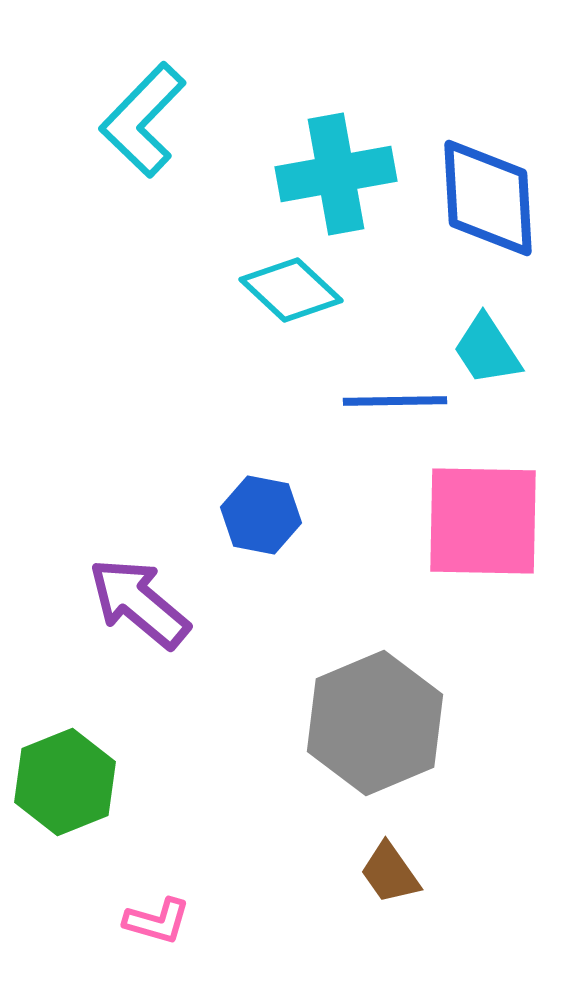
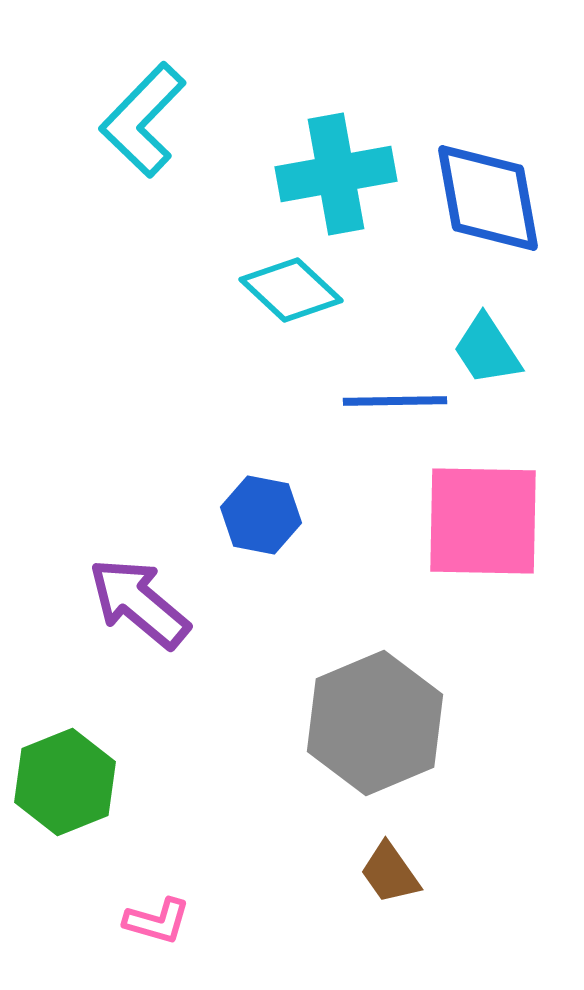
blue diamond: rotated 7 degrees counterclockwise
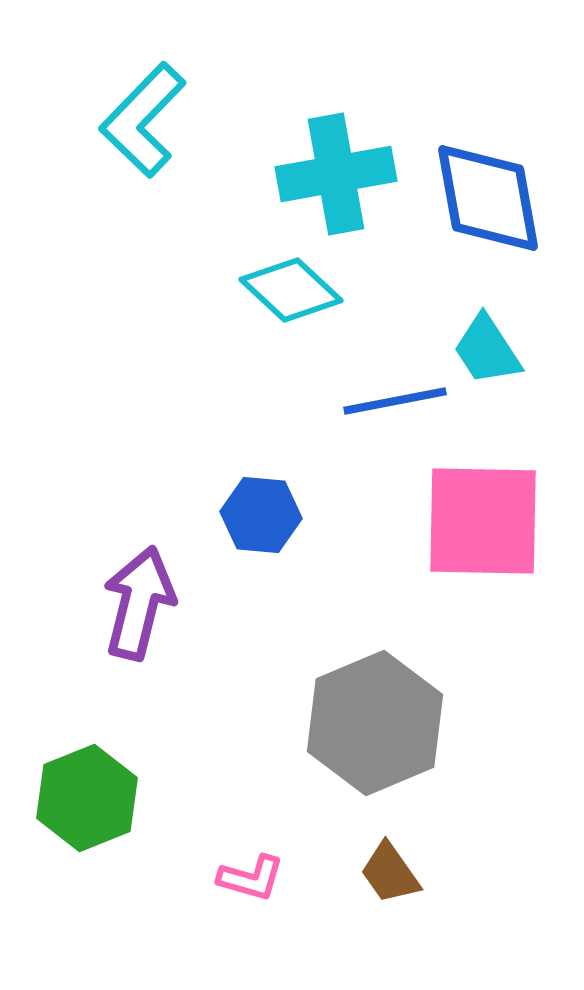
blue line: rotated 10 degrees counterclockwise
blue hexagon: rotated 6 degrees counterclockwise
purple arrow: rotated 64 degrees clockwise
green hexagon: moved 22 px right, 16 px down
pink L-shape: moved 94 px right, 43 px up
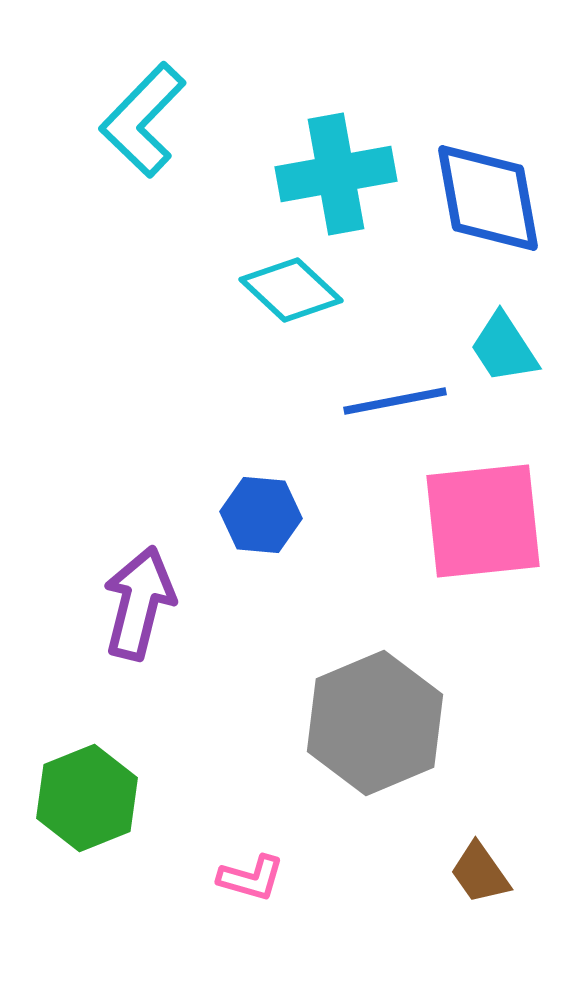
cyan trapezoid: moved 17 px right, 2 px up
pink square: rotated 7 degrees counterclockwise
brown trapezoid: moved 90 px right
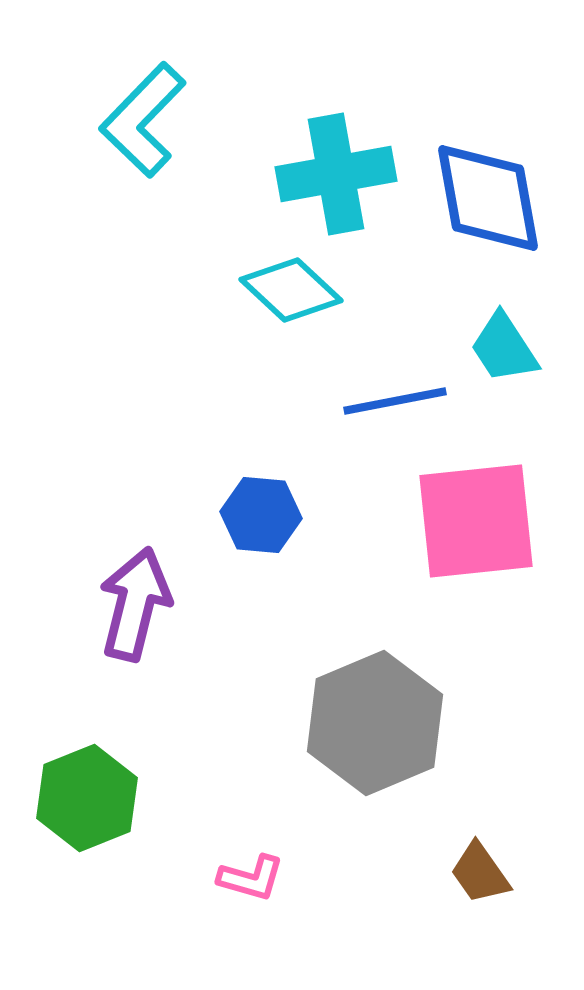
pink square: moved 7 px left
purple arrow: moved 4 px left, 1 px down
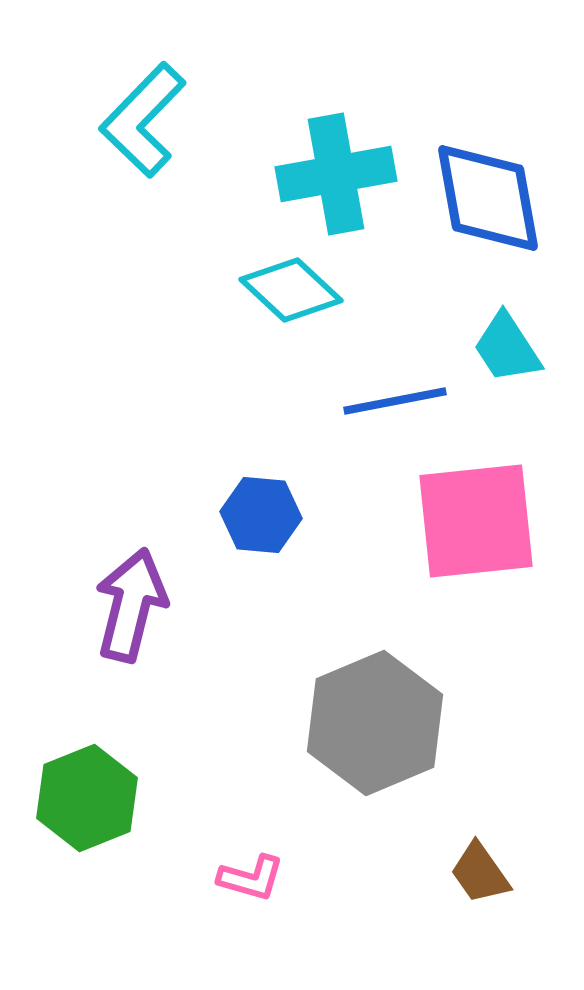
cyan trapezoid: moved 3 px right
purple arrow: moved 4 px left, 1 px down
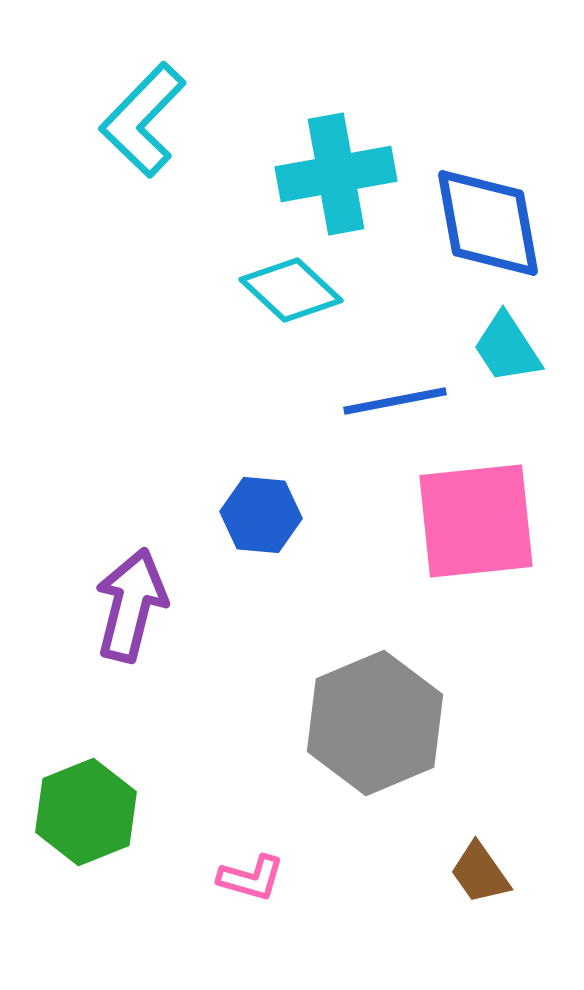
blue diamond: moved 25 px down
green hexagon: moved 1 px left, 14 px down
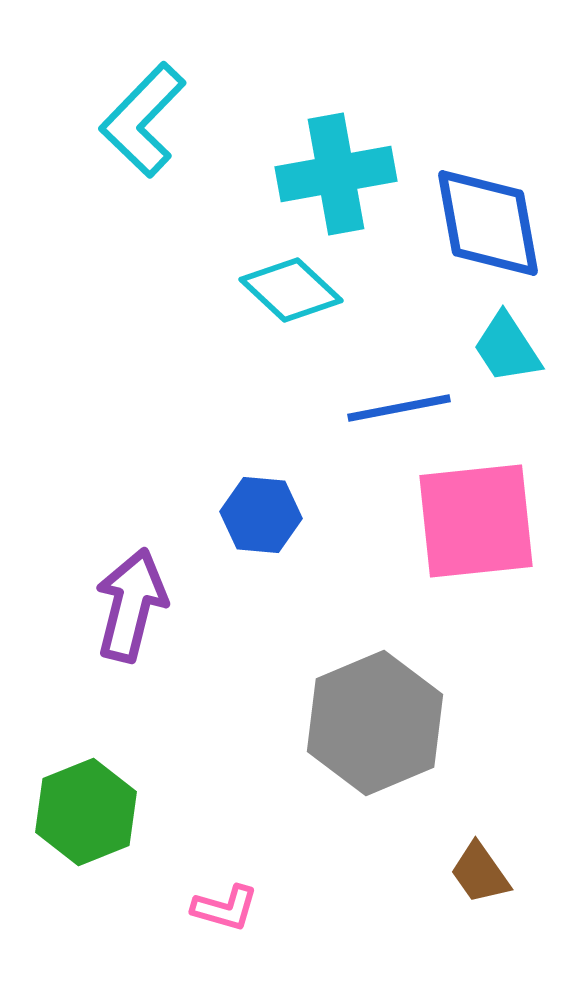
blue line: moved 4 px right, 7 px down
pink L-shape: moved 26 px left, 30 px down
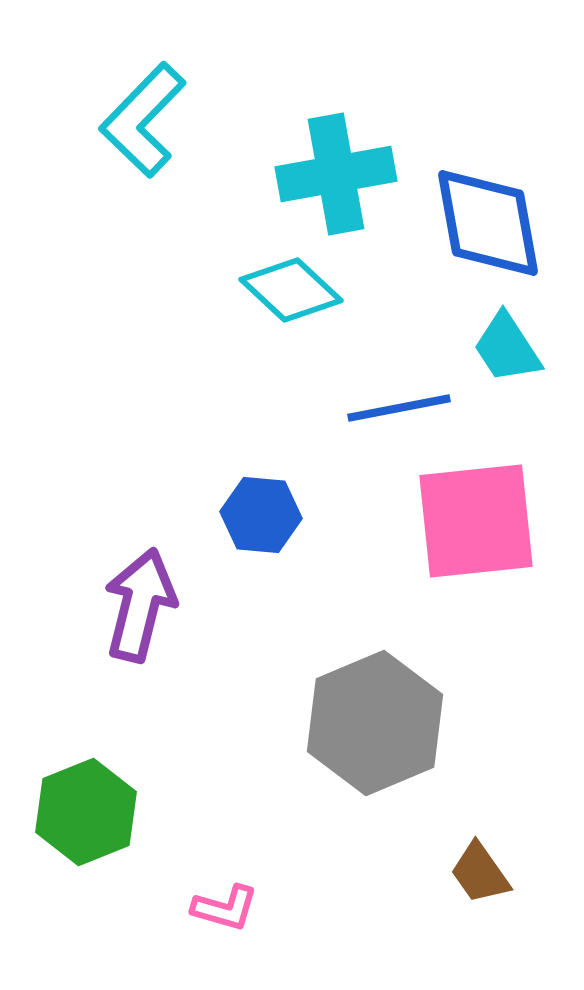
purple arrow: moved 9 px right
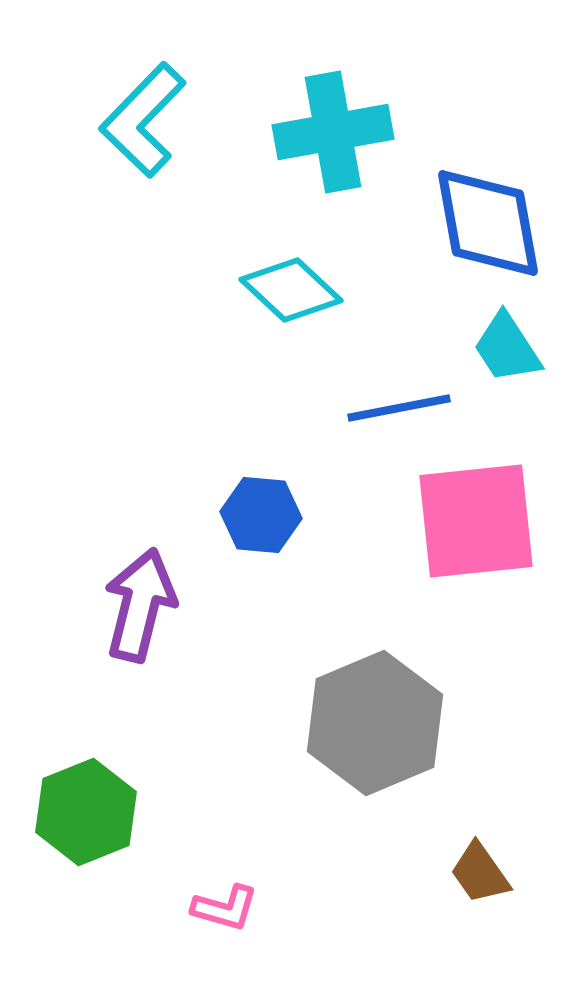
cyan cross: moved 3 px left, 42 px up
